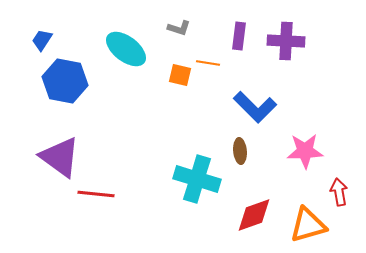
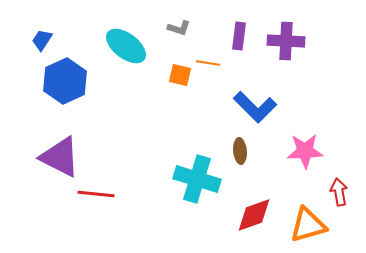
cyan ellipse: moved 3 px up
blue hexagon: rotated 24 degrees clockwise
purple triangle: rotated 9 degrees counterclockwise
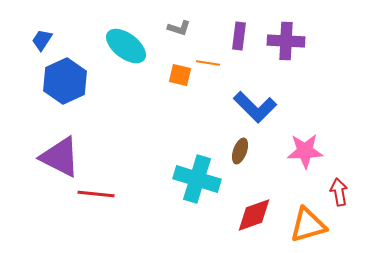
brown ellipse: rotated 25 degrees clockwise
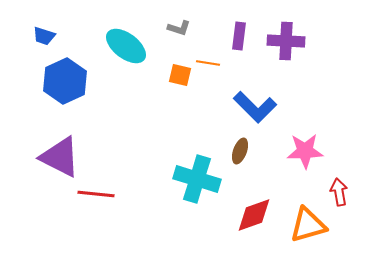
blue trapezoid: moved 2 px right, 4 px up; rotated 105 degrees counterclockwise
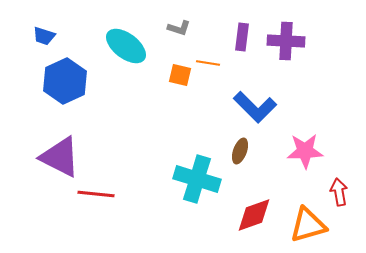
purple rectangle: moved 3 px right, 1 px down
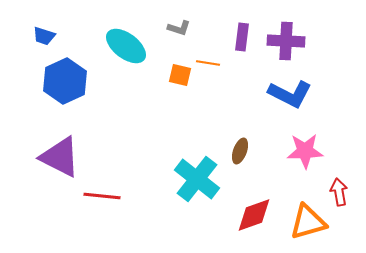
blue L-shape: moved 35 px right, 13 px up; rotated 18 degrees counterclockwise
cyan cross: rotated 21 degrees clockwise
red line: moved 6 px right, 2 px down
orange triangle: moved 3 px up
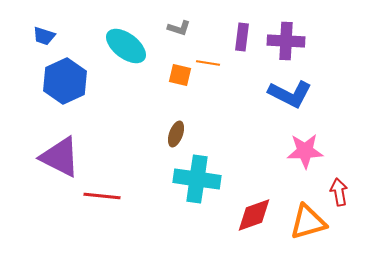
brown ellipse: moved 64 px left, 17 px up
cyan cross: rotated 30 degrees counterclockwise
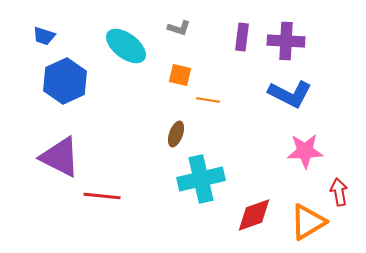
orange line: moved 37 px down
cyan cross: moved 4 px right; rotated 21 degrees counterclockwise
orange triangle: rotated 15 degrees counterclockwise
